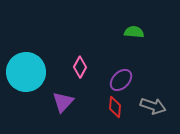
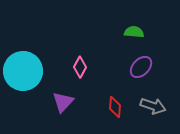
cyan circle: moved 3 px left, 1 px up
purple ellipse: moved 20 px right, 13 px up
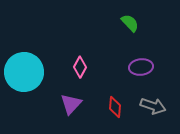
green semicircle: moved 4 px left, 9 px up; rotated 42 degrees clockwise
purple ellipse: rotated 40 degrees clockwise
cyan circle: moved 1 px right, 1 px down
purple triangle: moved 8 px right, 2 px down
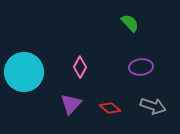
red diamond: moved 5 px left, 1 px down; rotated 55 degrees counterclockwise
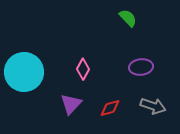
green semicircle: moved 2 px left, 5 px up
pink diamond: moved 3 px right, 2 px down
red diamond: rotated 55 degrees counterclockwise
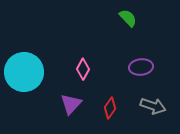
red diamond: rotated 40 degrees counterclockwise
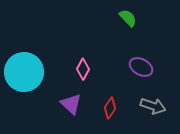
purple ellipse: rotated 35 degrees clockwise
purple triangle: rotated 30 degrees counterclockwise
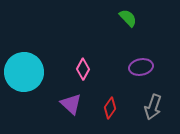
purple ellipse: rotated 40 degrees counterclockwise
gray arrow: moved 1 px down; rotated 90 degrees clockwise
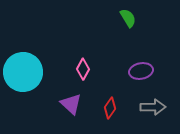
green semicircle: rotated 12 degrees clockwise
purple ellipse: moved 4 px down
cyan circle: moved 1 px left
gray arrow: rotated 110 degrees counterclockwise
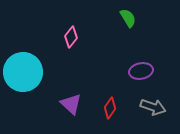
pink diamond: moved 12 px left, 32 px up; rotated 10 degrees clockwise
gray arrow: rotated 20 degrees clockwise
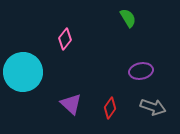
pink diamond: moved 6 px left, 2 px down
